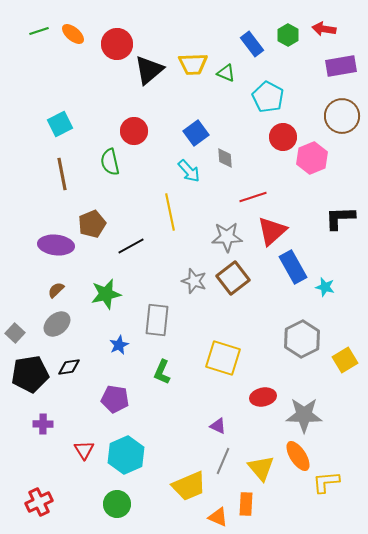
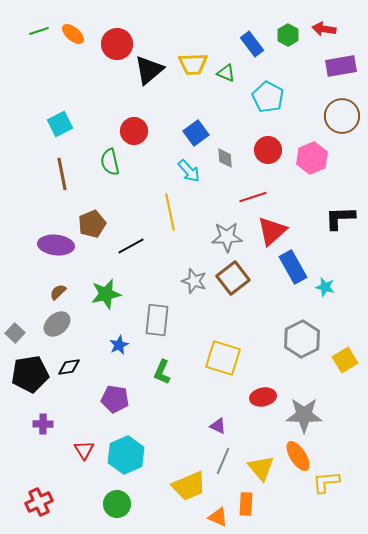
red circle at (283, 137): moved 15 px left, 13 px down
brown semicircle at (56, 290): moved 2 px right, 2 px down
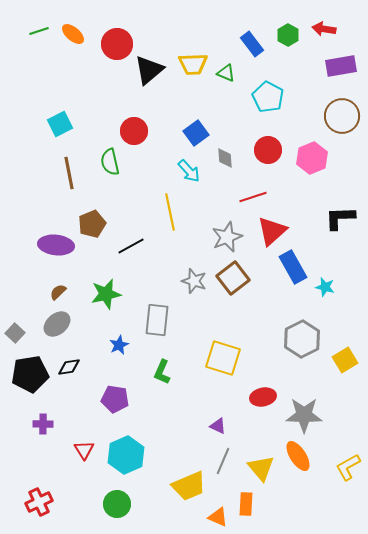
brown line at (62, 174): moved 7 px right, 1 px up
gray star at (227, 237): rotated 20 degrees counterclockwise
yellow L-shape at (326, 482): moved 22 px right, 15 px up; rotated 24 degrees counterclockwise
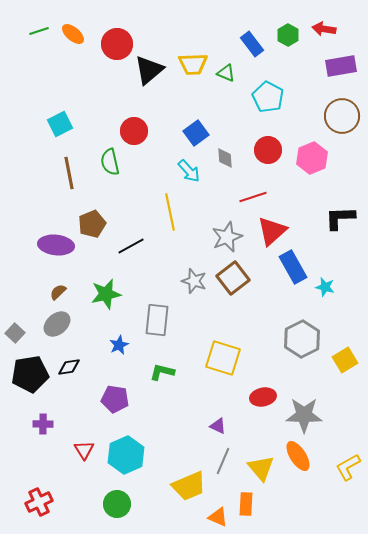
green L-shape at (162, 372): rotated 80 degrees clockwise
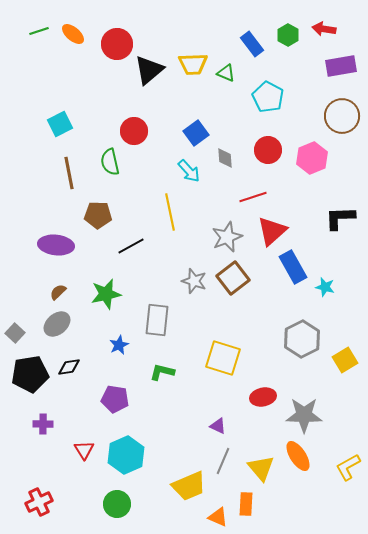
brown pentagon at (92, 224): moved 6 px right, 9 px up; rotated 24 degrees clockwise
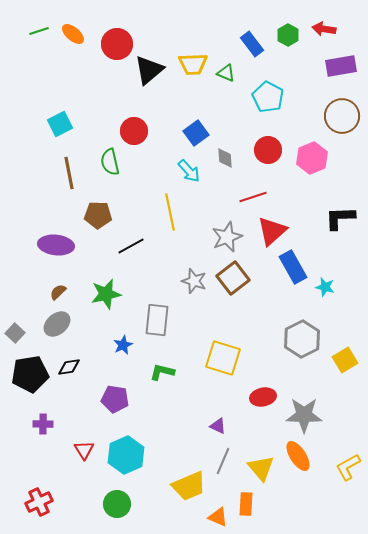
blue star at (119, 345): moved 4 px right
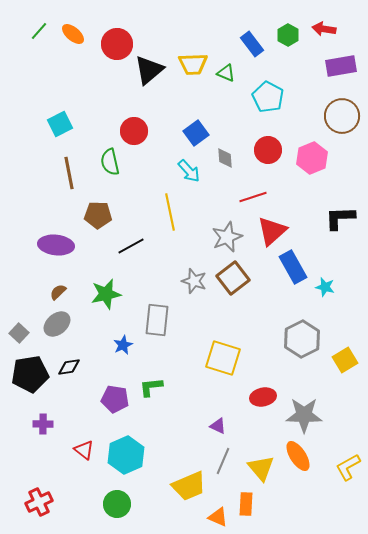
green line at (39, 31): rotated 30 degrees counterclockwise
gray square at (15, 333): moved 4 px right
green L-shape at (162, 372): moved 11 px left, 15 px down; rotated 20 degrees counterclockwise
red triangle at (84, 450): rotated 20 degrees counterclockwise
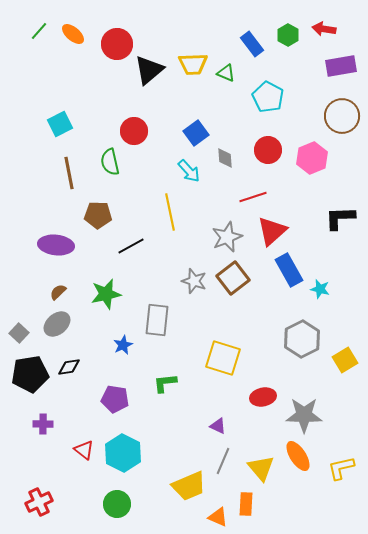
blue rectangle at (293, 267): moved 4 px left, 3 px down
cyan star at (325, 287): moved 5 px left, 2 px down
green L-shape at (151, 387): moved 14 px right, 4 px up
cyan hexagon at (126, 455): moved 3 px left, 2 px up; rotated 9 degrees counterclockwise
yellow L-shape at (348, 467): moved 7 px left, 1 px down; rotated 16 degrees clockwise
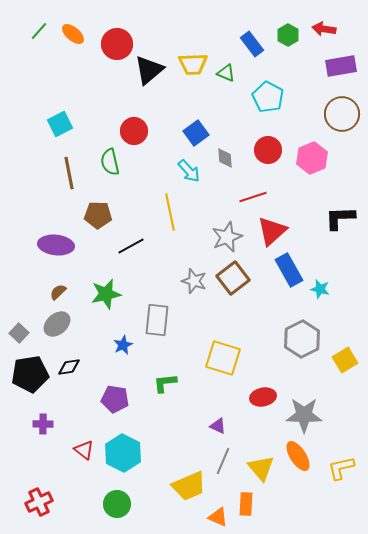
brown circle at (342, 116): moved 2 px up
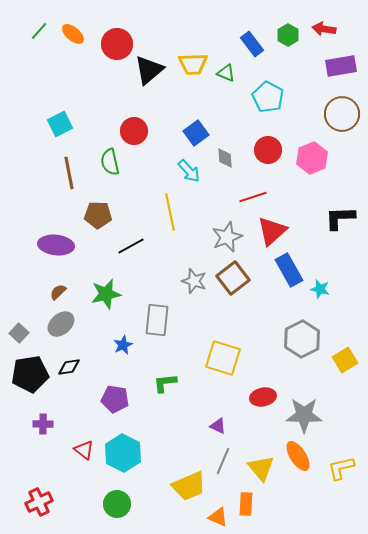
gray ellipse at (57, 324): moved 4 px right
